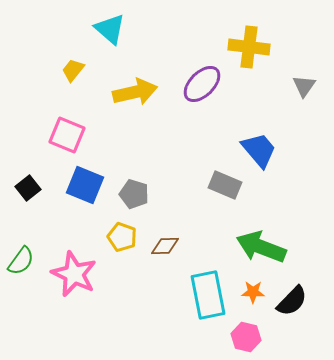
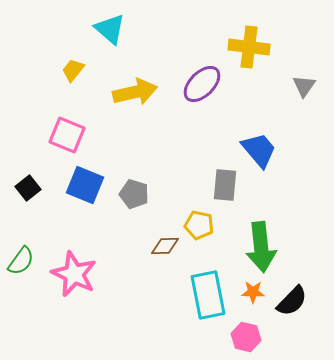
gray rectangle: rotated 72 degrees clockwise
yellow pentagon: moved 77 px right, 12 px up; rotated 8 degrees counterclockwise
green arrow: rotated 117 degrees counterclockwise
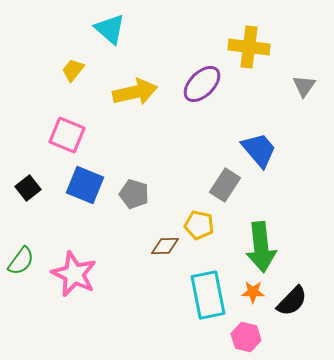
gray rectangle: rotated 28 degrees clockwise
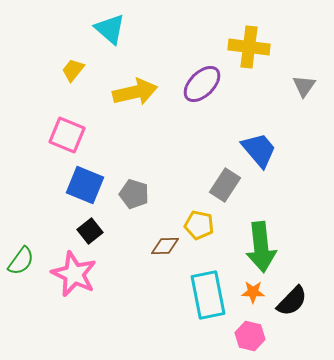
black square: moved 62 px right, 43 px down
pink hexagon: moved 4 px right, 1 px up
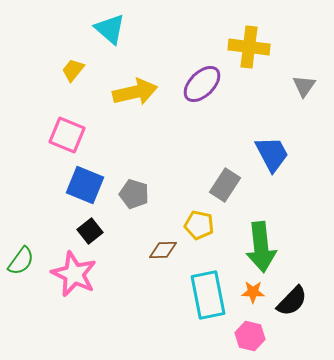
blue trapezoid: moved 13 px right, 4 px down; rotated 12 degrees clockwise
brown diamond: moved 2 px left, 4 px down
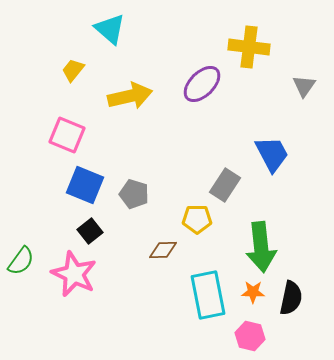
yellow arrow: moved 5 px left, 4 px down
yellow pentagon: moved 2 px left, 6 px up; rotated 12 degrees counterclockwise
black semicircle: moved 1 px left, 3 px up; rotated 32 degrees counterclockwise
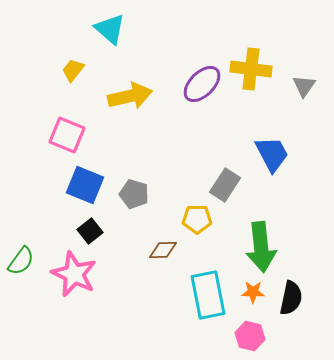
yellow cross: moved 2 px right, 22 px down
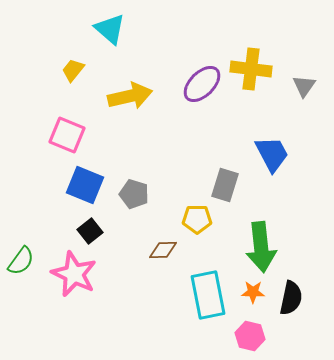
gray rectangle: rotated 16 degrees counterclockwise
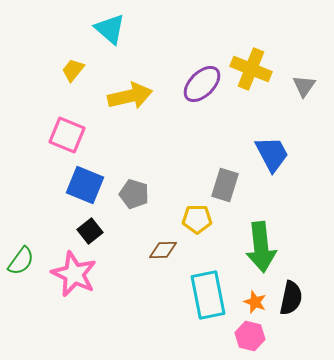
yellow cross: rotated 15 degrees clockwise
orange star: moved 2 px right, 10 px down; rotated 20 degrees clockwise
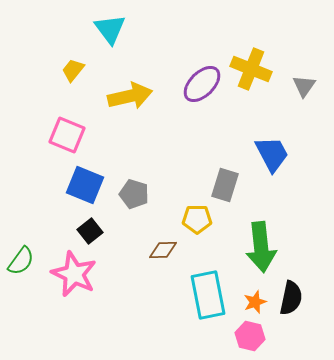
cyan triangle: rotated 12 degrees clockwise
orange star: rotated 30 degrees clockwise
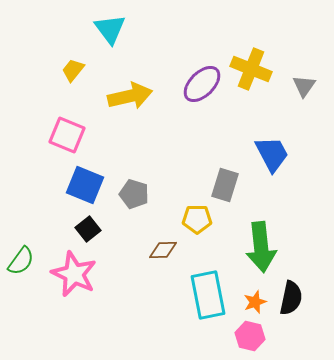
black square: moved 2 px left, 2 px up
